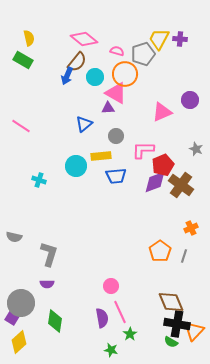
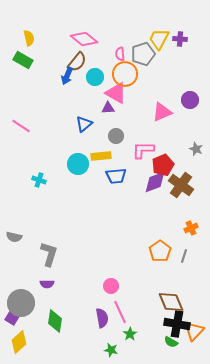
pink semicircle at (117, 51): moved 3 px right, 3 px down; rotated 112 degrees counterclockwise
cyan circle at (76, 166): moved 2 px right, 2 px up
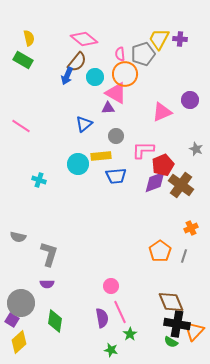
gray semicircle at (14, 237): moved 4 px right
purple square at (12, 318): moved 2 px down
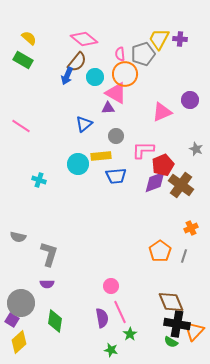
yellow semicircle at (29, 38): rotated 35 degrees counterclockwise
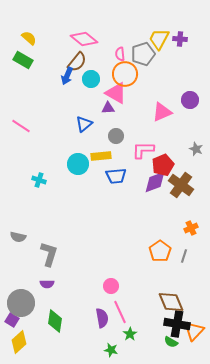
cyan circle at (95, 77): moved 4 px left, 2 px down
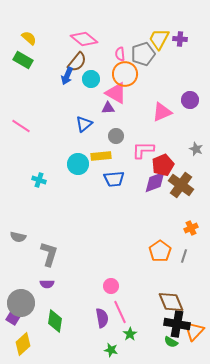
blue trapezoid at (116, 176): moved 2 px left, 3 px down
purple square at (12, 320): moved 1 px right, 2 px up
yellow diamond at (19, 342): moved 4 px right, 2 px down
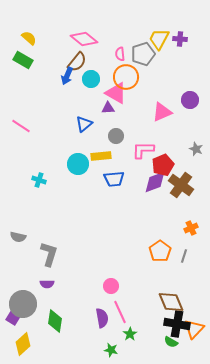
orange circle at (125, 74): moved 1 px right, 3 px down
gray circle at (21, 303): moved 2 px right, 1 px down
orange triangle at (194, 331): moved 2 px up
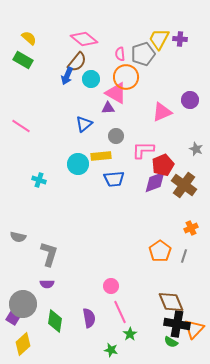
brown cross at (181, 185): moved 3 px right
purple semicircle at (102, 318): moved 13 px left
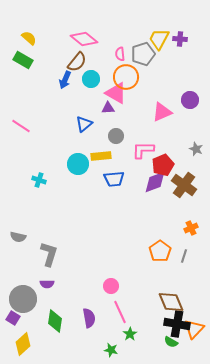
blue arrow at (67, 76): moved 2 px left, 4 px down
gray circle at (23, 304): moved 5 px up
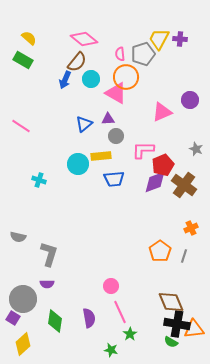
purple triangle at (108, 108): moved 11 px down
orange triangle at (194, 329): rotated 40 degrees clockwise
